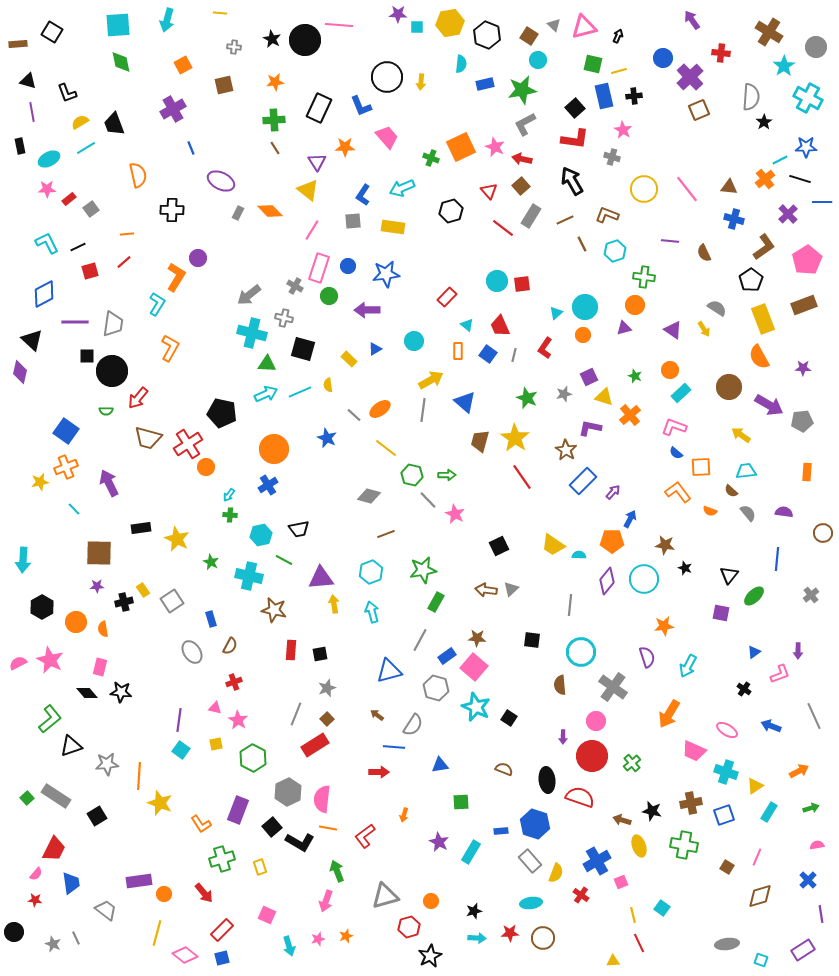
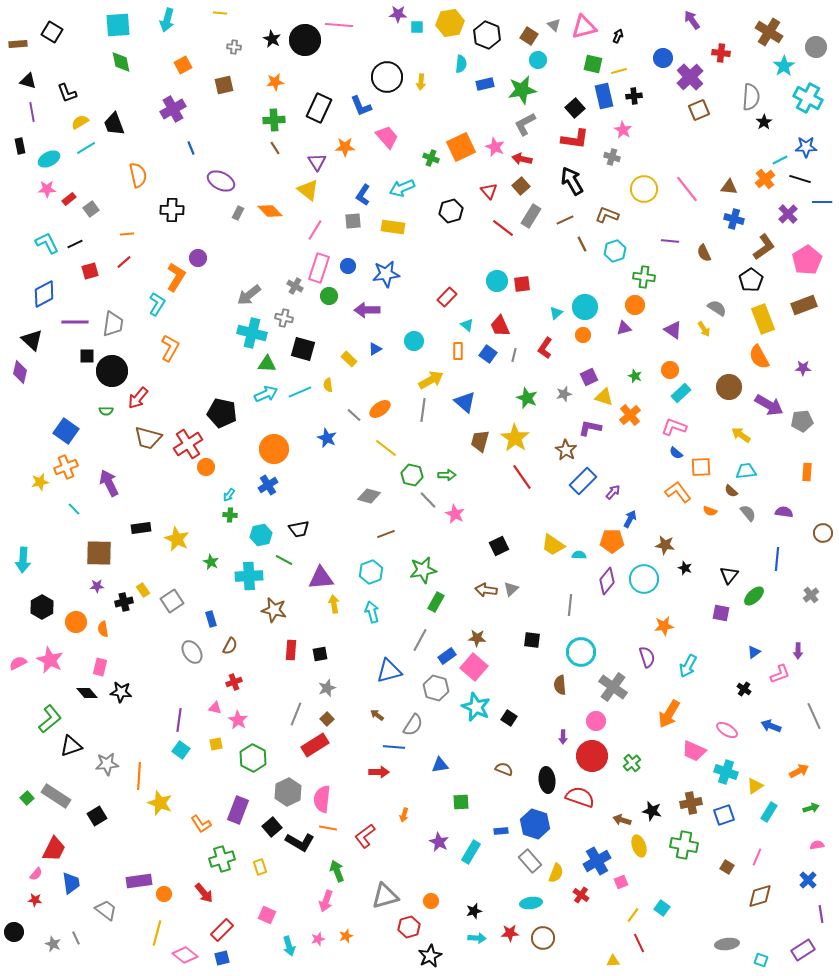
pink line at (312, 230): moved 3 px right
black line at (78, 247): moved 3 px left, 3 px up
cyan cross at (249, 576): rotated 16 degrees counterclockwise
yellow line at (633, 915): rotated 49 degrees clockwise
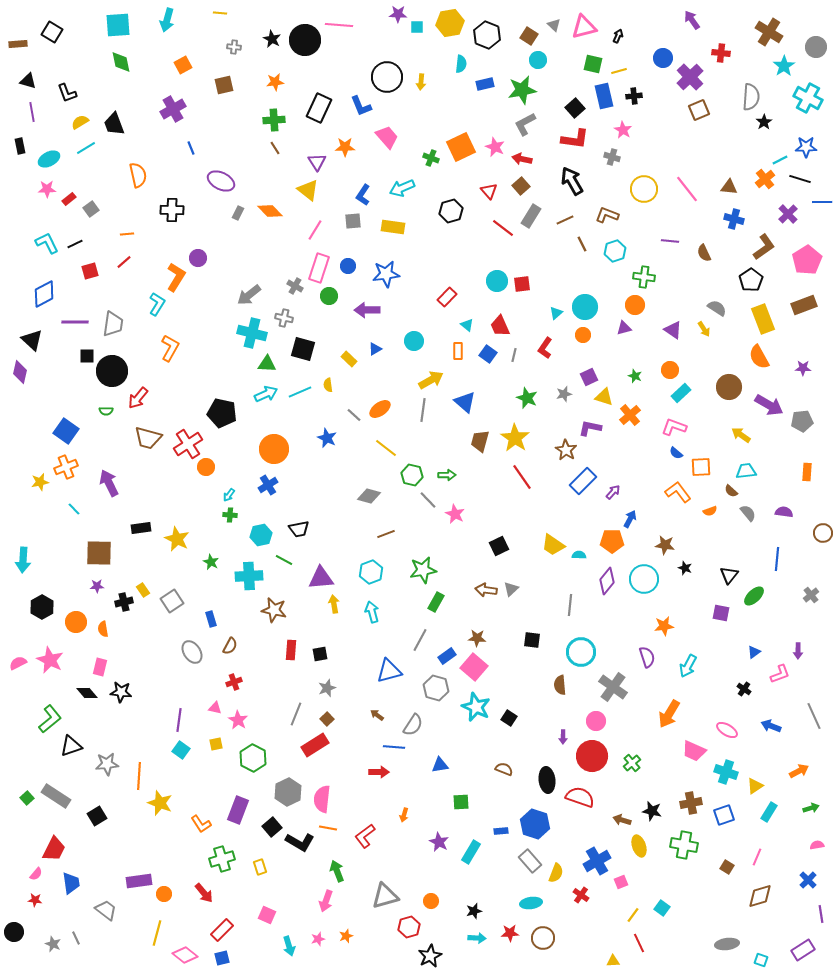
orange semicircle at (710, 511): rotated 40 degrees counterclockwise
